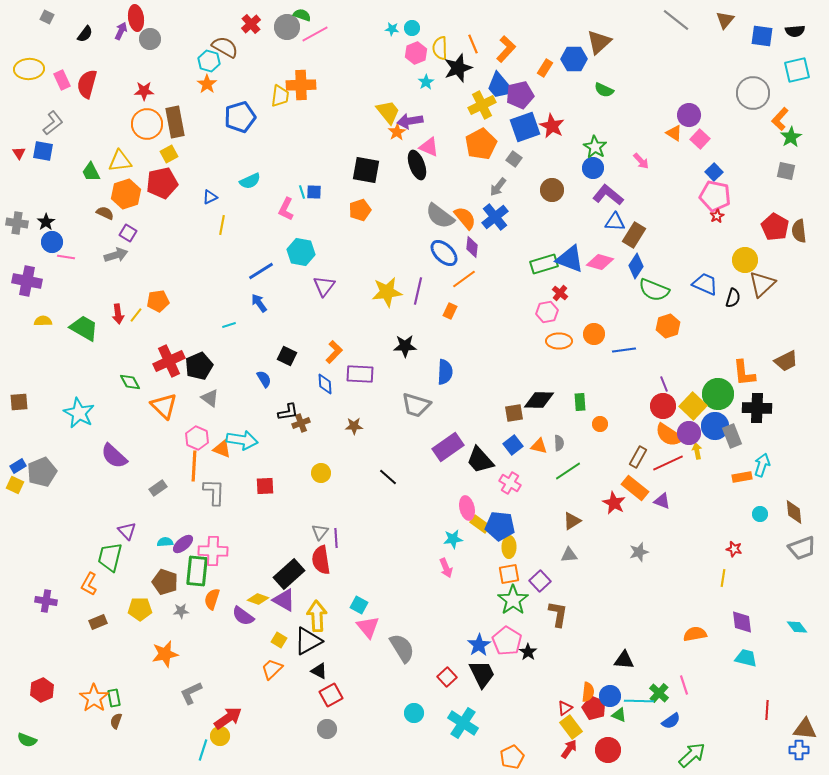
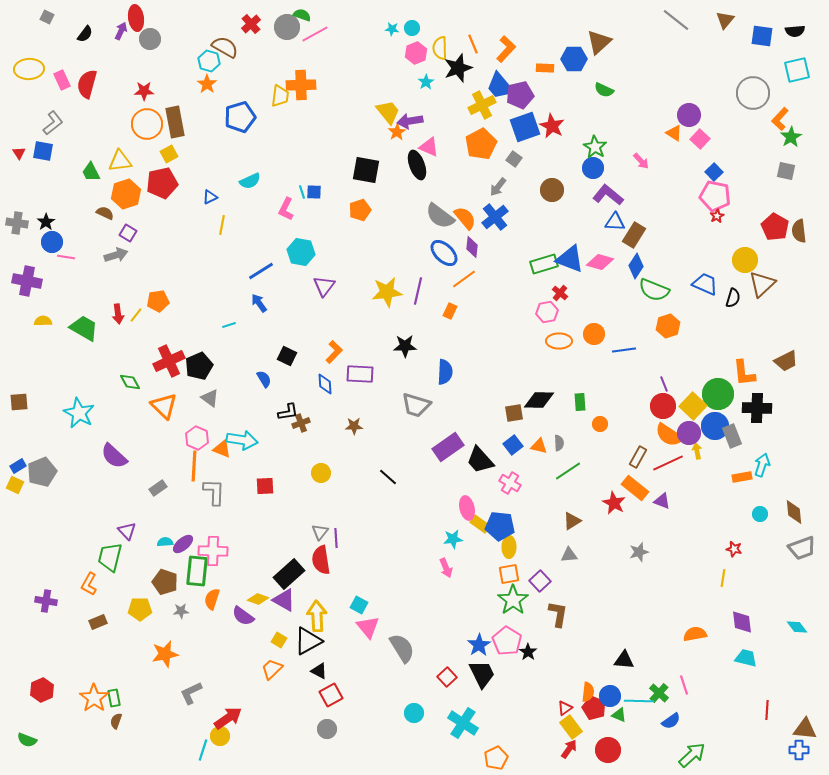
orange rectangle at (545, 68): rotated 60 degrees clockwise
orange pentagon at (512, 757): moved 16 px left, 1 px down
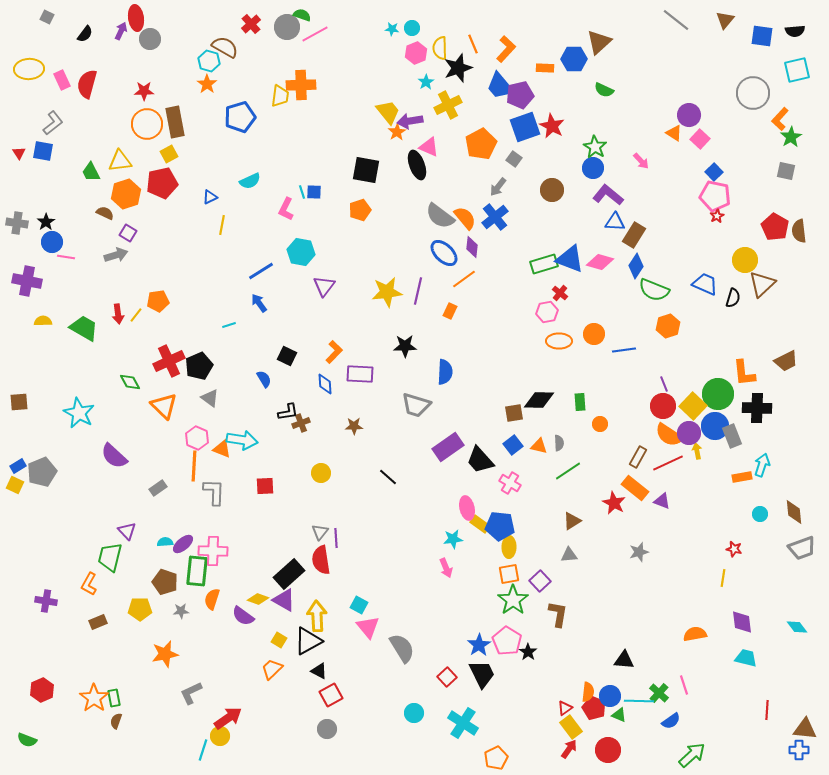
yellow cross at (482, 105): moved 34 px left
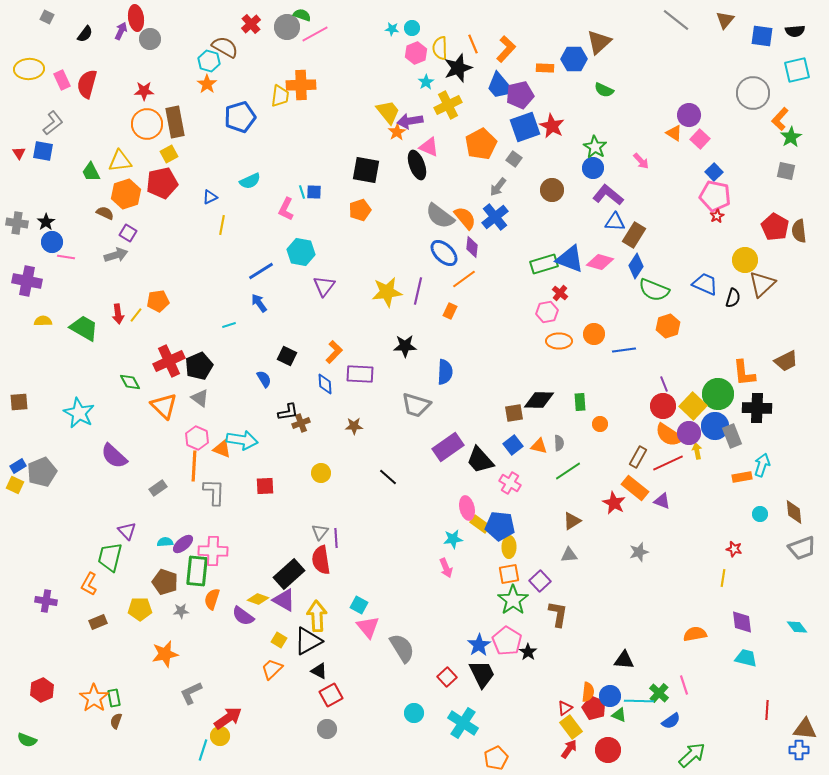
gray triangle at (210, 398): moved 10 px left
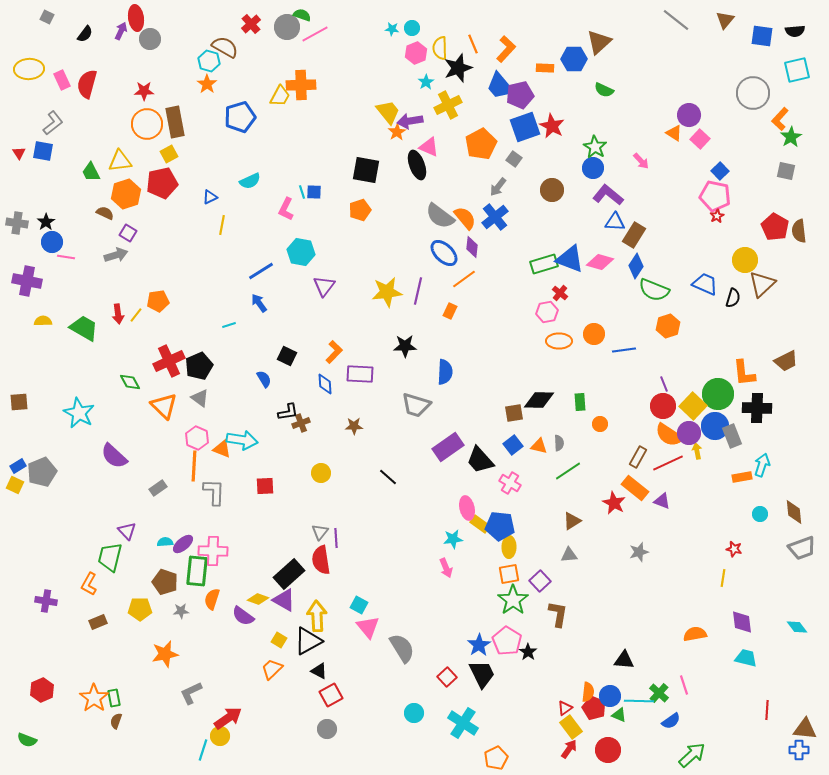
yellow trapezoid at (280, 96): rotated 20 degrees clockwise
blue square at (714, 172): moved 6 px right, 1 px up
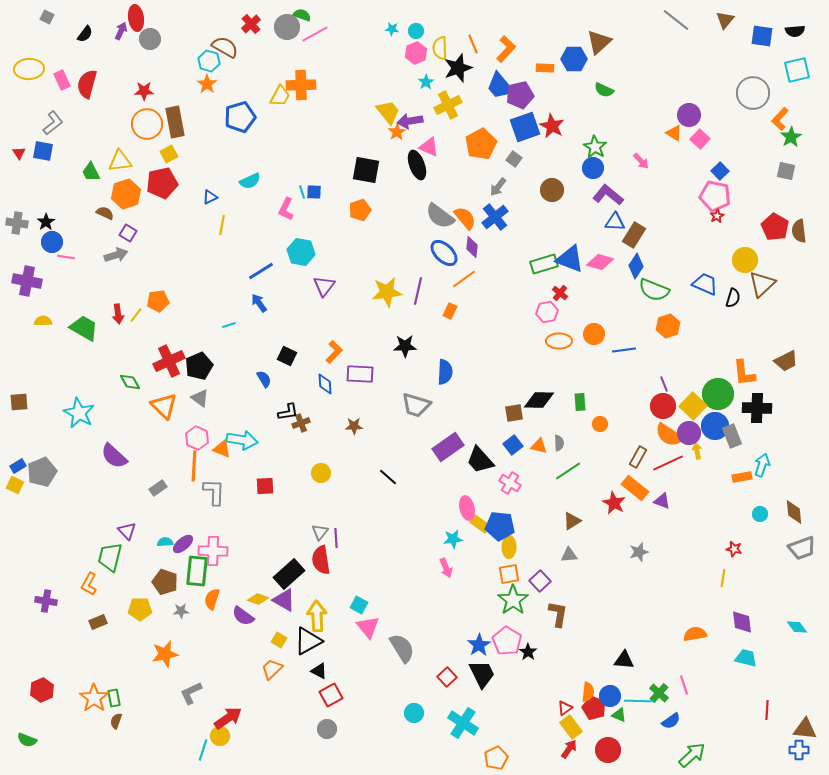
cyan circle at (412, 28): moved 4 px right, 3 px down
